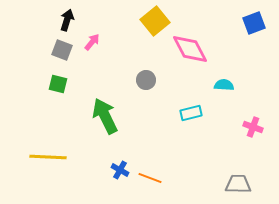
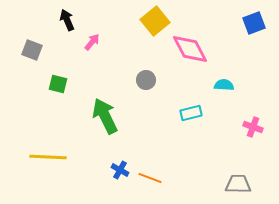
black arrow: rotated 40 degrees counterclockwise
gray square: moved 30 px left
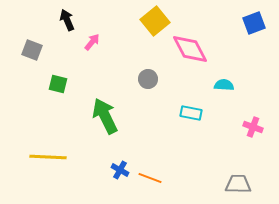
gray circle: moved 2 px right, 1 px up
cyan rectangle: rotated 25 degrees clockwise
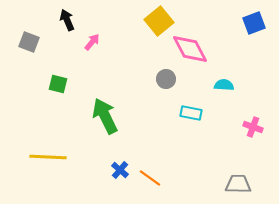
yellow square: moved 4 px right
gray square: moved 3 px left, 8 px up
gray circle: moved 18 px right
blue cross: rotated 12 degrees clockwise
orange line: rotated 15 degrees clockwise
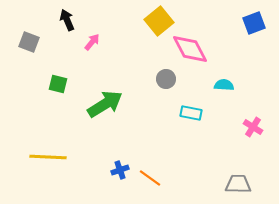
green arrow: moved 12 px up; rotated 84 degrees clockwise
pink cross: rotated 12 degrees clockwise
blue cross: rotated 30 degrees clockwise
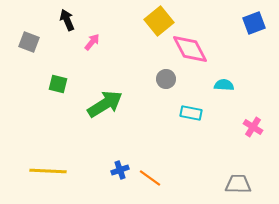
yellow line: moved 14 px down
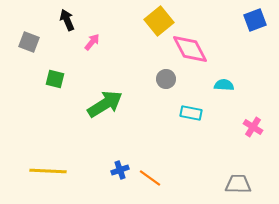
blue square: moved 1 px right, 3 px up
green square: moved 3 px left, 5 px up
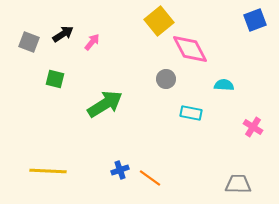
black arrow: moved 4 px left, 14 px down; rotated 80 degrees clockwise
